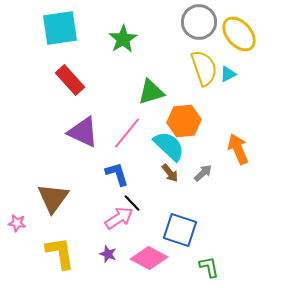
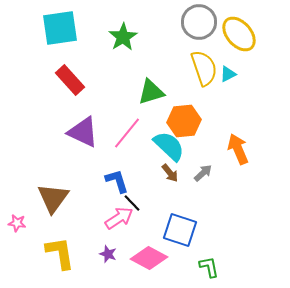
green star: moved 2 px up
blue L-shape: moved 7 px down
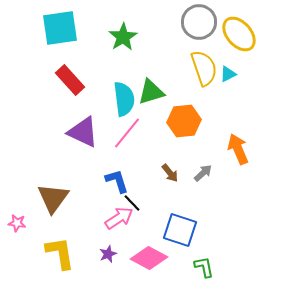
cyan semicircle: moved 45 px left, 47 px up; rotated 40 degrees clockwise
purple star: rotated 30 degrees clockwise
green L-shape: moved 5 px left
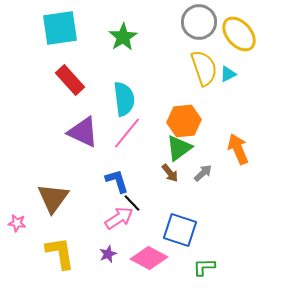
green triangle: moved 28 px right, 56 px down; rotated 20 degrees counterclockwise
green L-shape: rotated 80 degrees counterclockwise
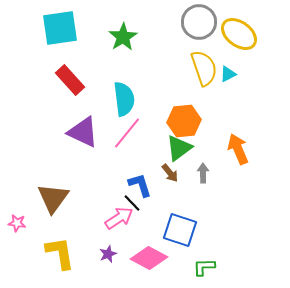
yellow ellipse: rotated 12 degrees counterclockwise
gray arrow: rotated 48 degrees counterclockwise
blue L-shape: moved 23 px right, 4 px down
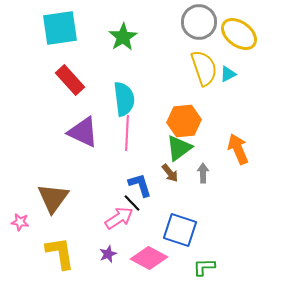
pink line: rotated 36 degrees counterclockwise
pink star: moved 3 px right, 1 px up
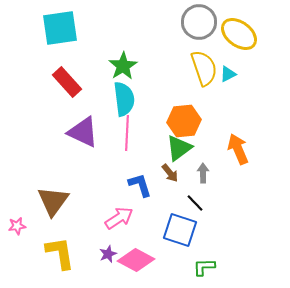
green star: moved 29 px down
red rectangle: moved 3 px left, 2 px down
brown triangle: moved 3 px down
black line: moved 63 px right
pink star: moved 3 px left, 4 px down; rotated 18 degrees counterclockwise
pink diamond: moved 13 px left, 2 px down
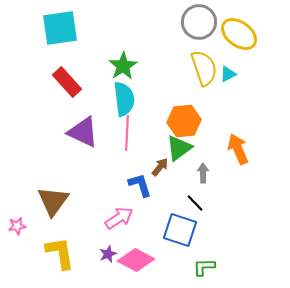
brown arrow: moved 10 px left, 6 px up; rotated 102 degrees counterclockwise
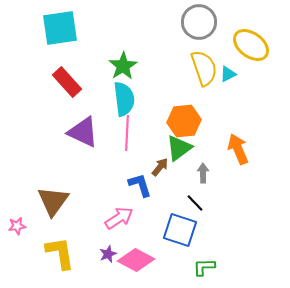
yellow ellipse: moved 12 px right, 11 px down
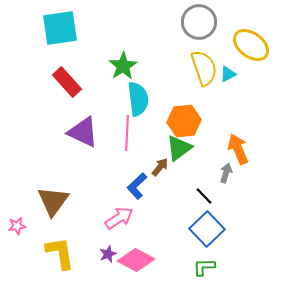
cyan semicircle: moved 14 px right
gray arrow: moved 23 px right; rotated 18 degrees clockwise
blue L-shape: moved 3 px left, 1 px down; rotated 116 degrees counterclockwise
black line: moved 9 px right, 7 px up
blue square: moved 27 px right, 1 px up; rotated 28 degrees clockwise
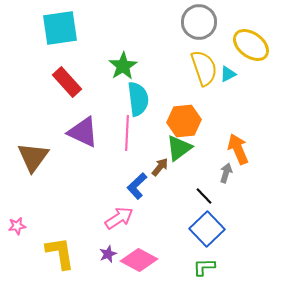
brown triangle: moved 20 px left, 44 px up
pink diamond: moved 3 px right
